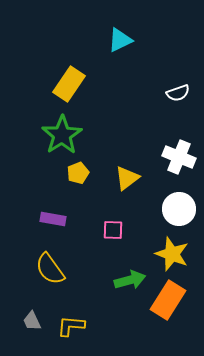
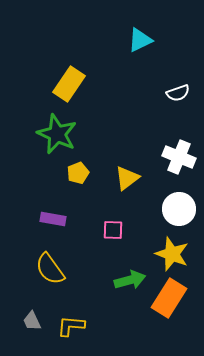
cyan triangle: moved 20 px right
green star: moved 5 px left, 1 px up; rotated 15 degrees counterclockwise
orange rectangle: moved 1 px right, 2 px up
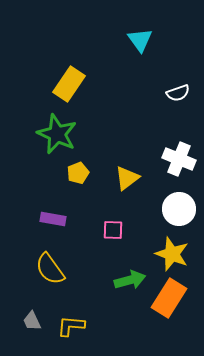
cyan triangle: rotated 40 degrees counterclockwise
white cross: moved 2 px down
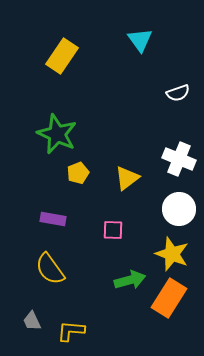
yellow rectangle: moved 7 px left, 28 px up
yellow L-shape: moved 5 px down
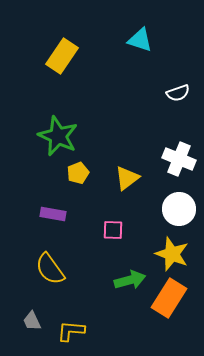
cyan triangle: rotated 36 degrees counterclockwise
green star: moved 1 px right, 2 px down
purple rectangle: moved 5 px up
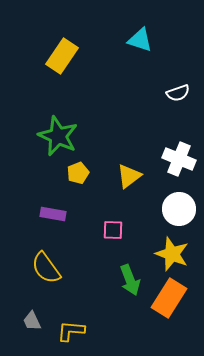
yellow triangle: moved 2 px right, 2 px up
yellow semicircle: moved 4 px left, 1 px up
green arrow: rotated 84 degrees clockwise
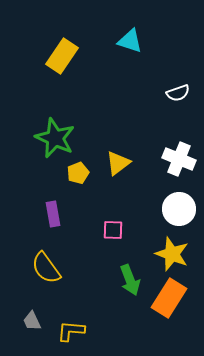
cyan triangle: moved 10 px left, 1 px down
green star: moved 3 px left, 2 px down
yellow triangle: moved 11 px left, 13 px up
purple rectangle: rotated 70 degrees clockwise
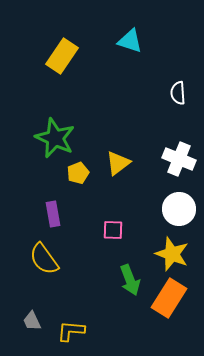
white semicircle: rotated 105 degrees clockwise
yellow semicircle: moved 2 px left, 9 px up
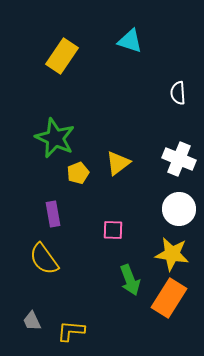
yellow star: rotated 12 degrees counterclockwise
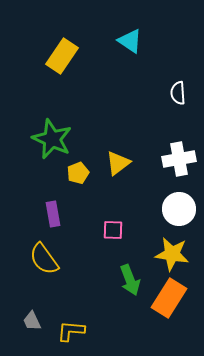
cyan triangle: rotated 16 degrees clockwise
green star: moved 3 px left, 1 px down
white cross: rotated 32 degrees counterclockwise
